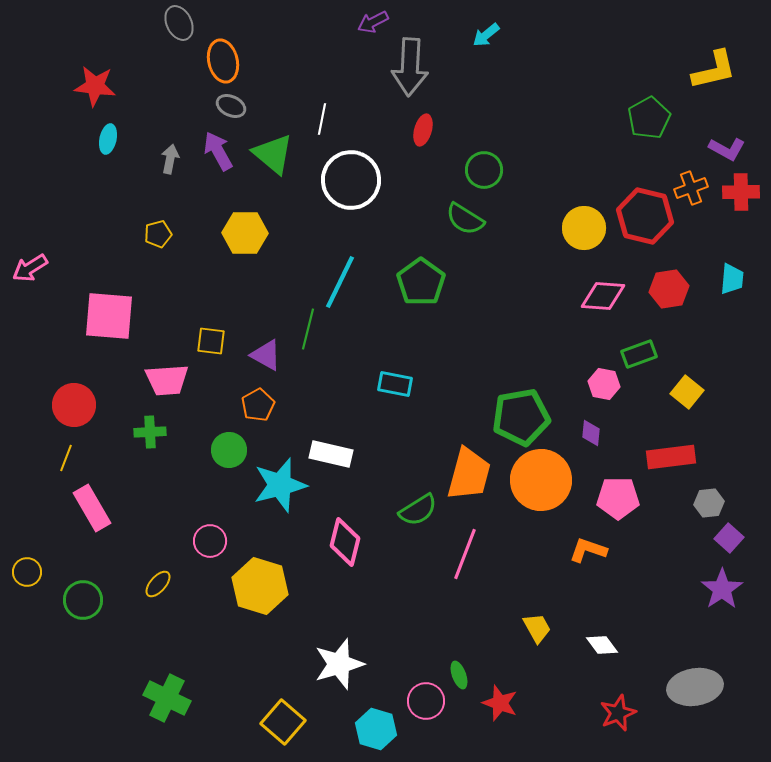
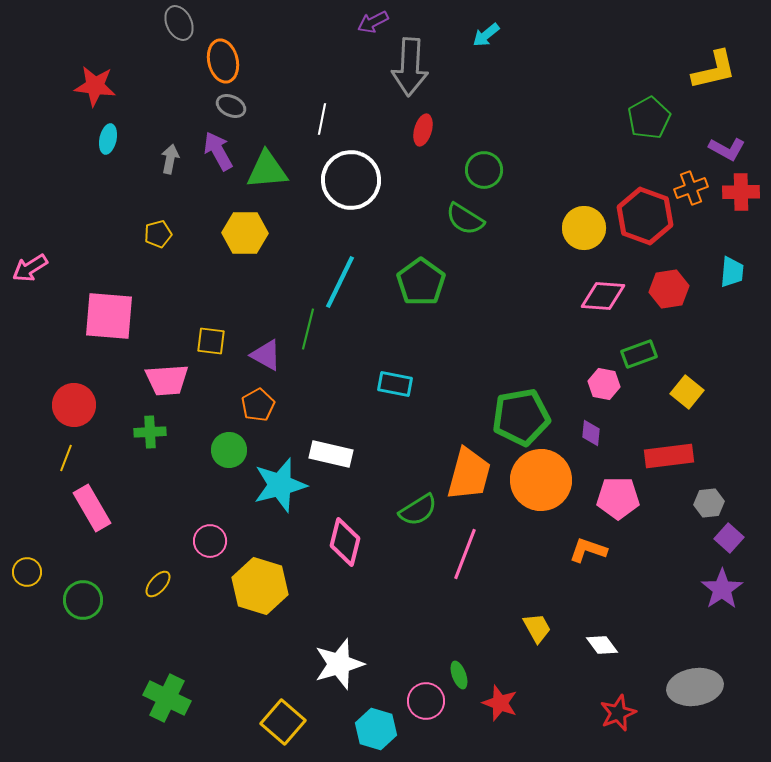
green triangle at (273, 154): moved 6 px left, 16 px down; rotated 45 degrees counterclockwise
red hexagon at (645, 216): rotated 6 degrees clockwise
cyan trapezoid at (732, 279): moved 7 px up
red rectangle at (671, 457): moved 2 px left, 1 px up
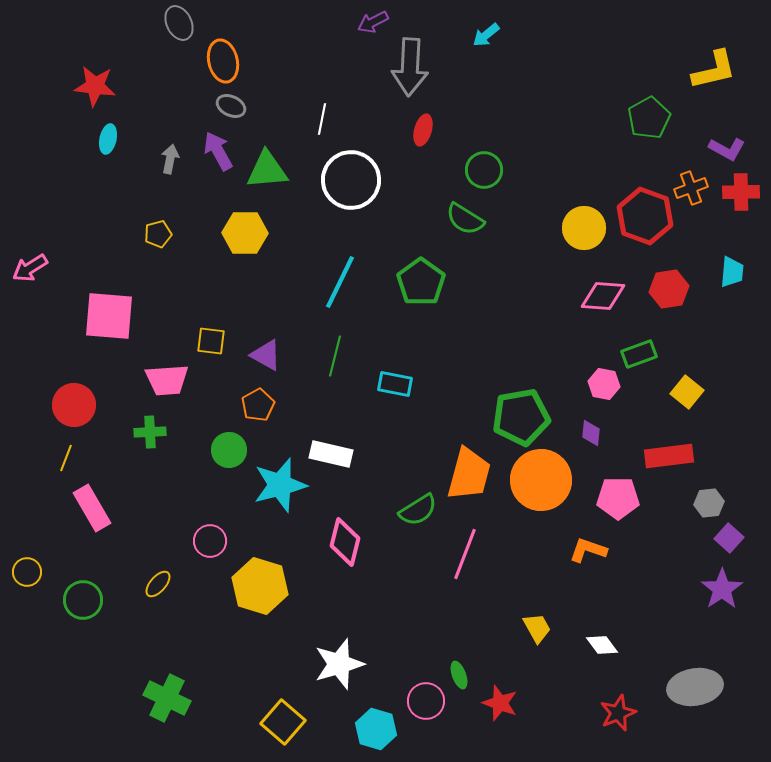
green line at (308, 329): moved 27 px right, 27 px down
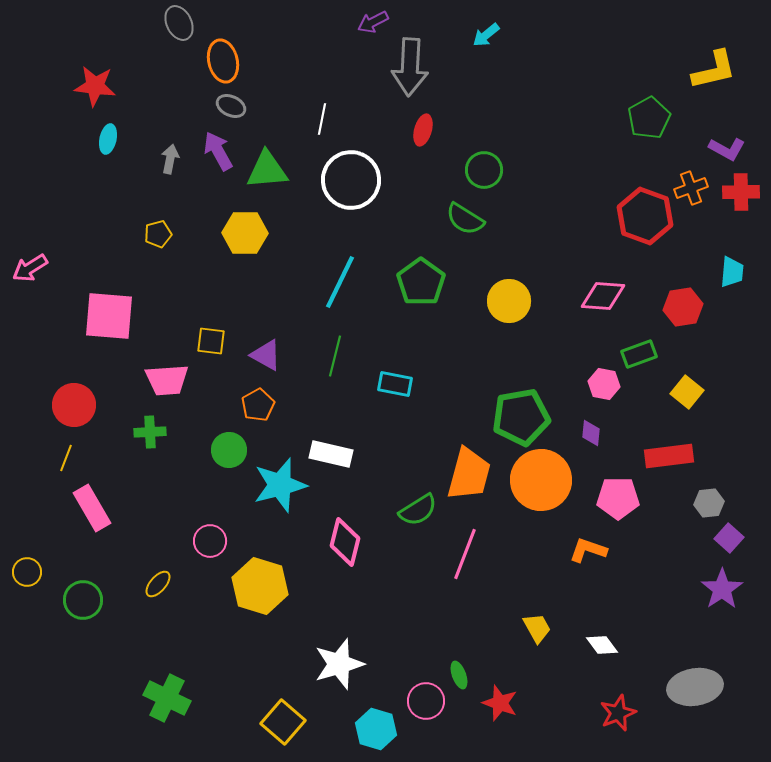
yellow circle at (584, 228): moved 75 px left, 73 px down
red hexagon at (669, 289): moved 14 px right, 18 px down
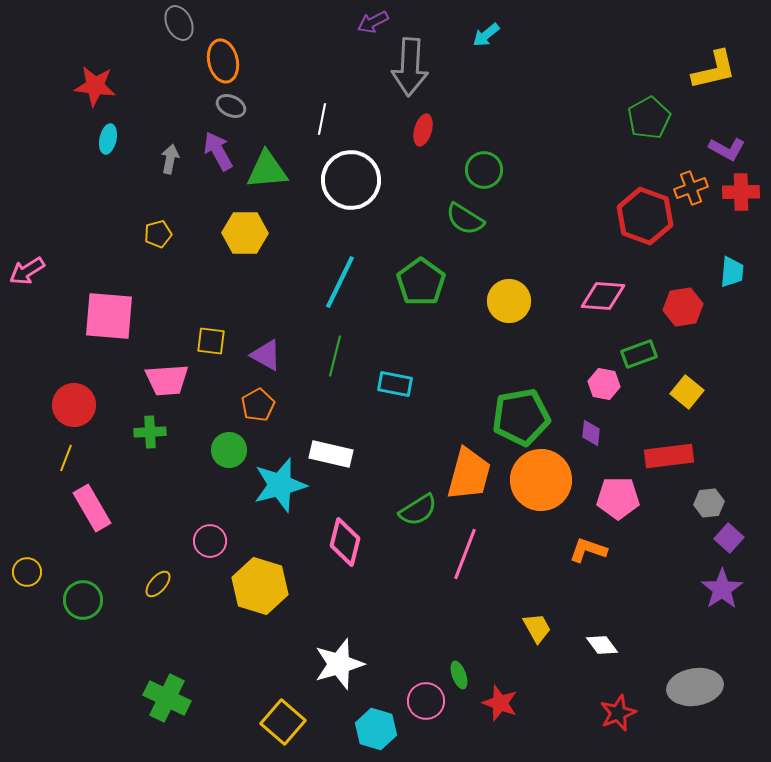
pink arrow at (30, 268): moved 3 px left, 3 px down
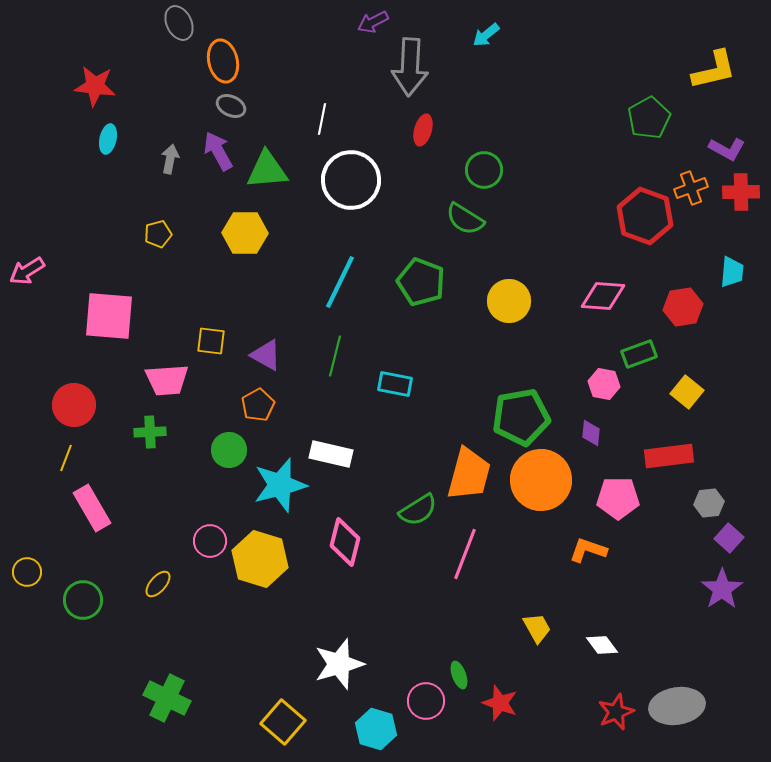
green pentagon at (421, 282): rotated 15 degrees counterclockwise
yellow hexagon at (260, 586): moved 27 px up
gray ellipse at (695, 687): moved 18 px left, 19 px down
red star at (618, 713): moved 2 px left, 1 px up
